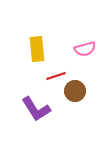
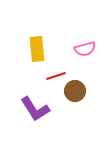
purple L-shape: moved 1 px left
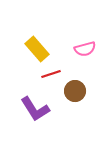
yellow rectangle: rotated 35 degrees counterclockwise
red line: moved 5 px left, 2 px up
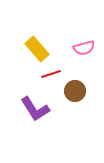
pink semicircle: moved 1 px left, 1 px up
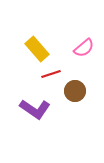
pink semicircle: rotated 25 degrees counterclockwise
purple L-shape: rotated 24 degrees counterclockwise
